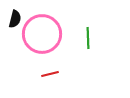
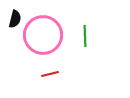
pink circle: moved 1 px right, 1 px down
green line: moved 3 px left, 2 px up
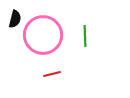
red line: moved 2 px right
